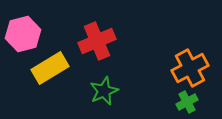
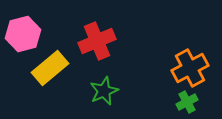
yellow rectangle: rotated 9 degrees counterclockwise
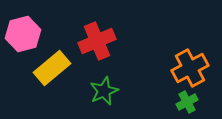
yellow rectangle: moved 2 px right
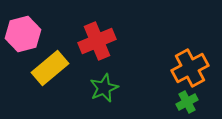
yellow rectangle: moved 2 px left
green star: moved 3 px up
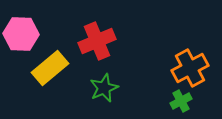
pink hexagon: moved 2 px left; rotated 16 degrees clockwise
green cross: moved 6 px left, 1 px up
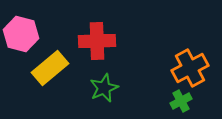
pink hexagon: rotated 12 degrees clockwise
red cross: rotated 21 degrees clockwise
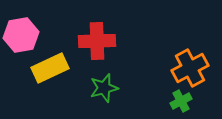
pink hexagon: moved 1 px down; rotated 24 degrees counterclockwise
yellow rectangle: rotated 15 degrees clockwise
green star: rotated 8 degrees clockwise
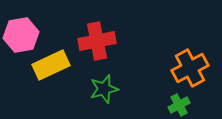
red cross: rotated 9 degrees counterclockwise
yellow rectangle: moved 1 px right, 3 px up
green star: moved 1 px down
green cross: moved 2 px left, 4 px down
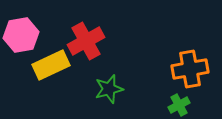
red cross: moved 11 px left; rotated 18 degrees counterclockwise
orange cross: moved 1 px down; rotated 18 degrees clockwise
green star: moved 5 px right
